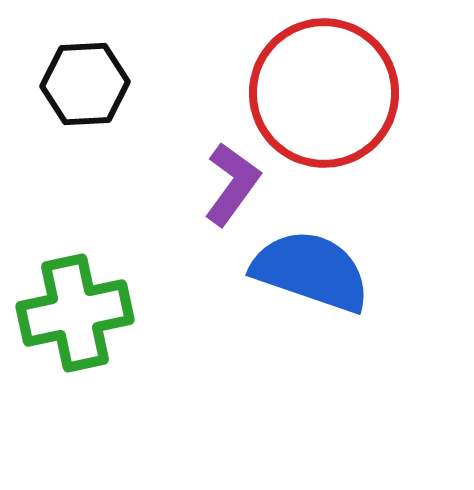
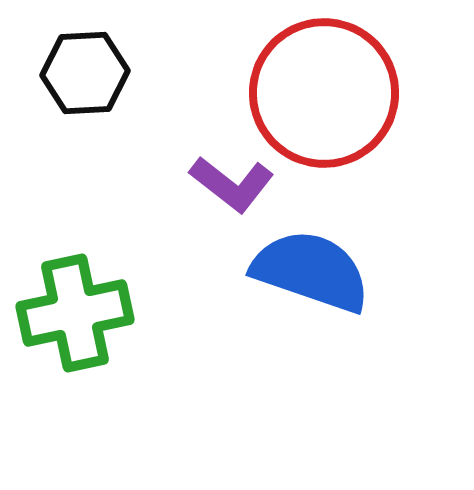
black hexagon: moved 11 px up
purple L-shape: rotated 92 degrees clockwise
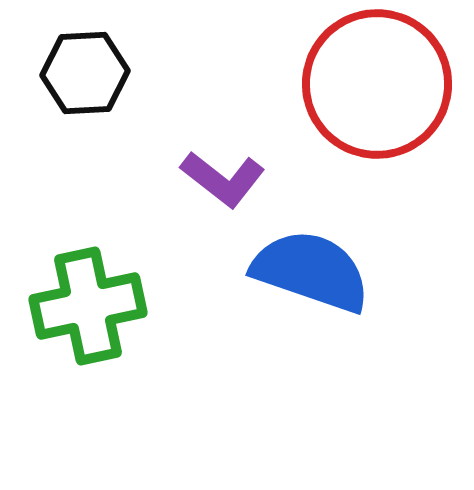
red circle: moved 53 px right, 9 px up
purple L-shape: moved 9 px left, 5 px up
green cross: moved 13 px right, 7 px up
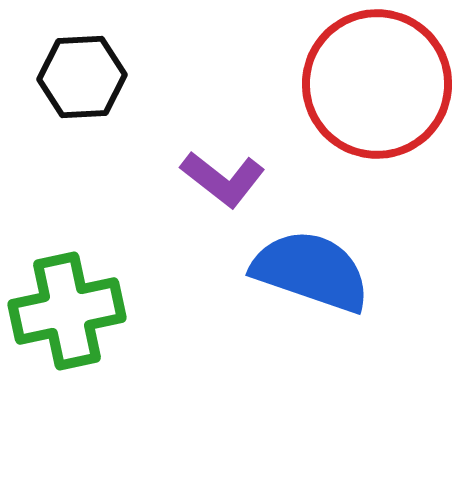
black hexagon: moved 3 px left, 4 px down
green cross: moved 21 px left, 5 px down
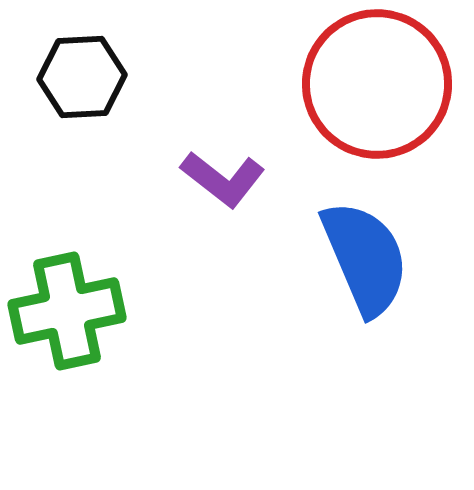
blue semicircle: moved 54 px right, 13 px up; rotated 48 degrees clockwise
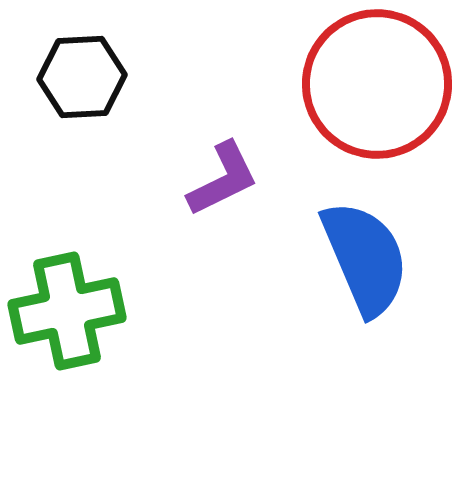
purple L-shape: rotated 64 degrees counterclockwise
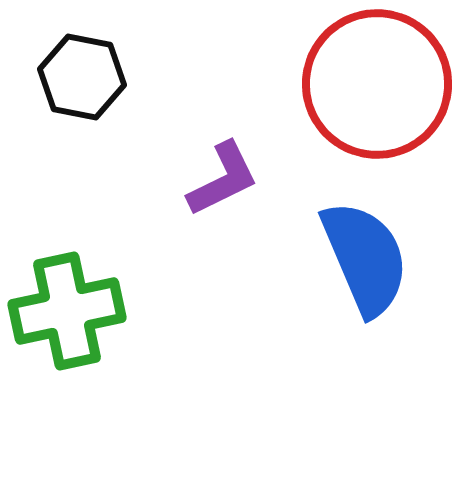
black hexagon: rotated 14 degrees clockwise
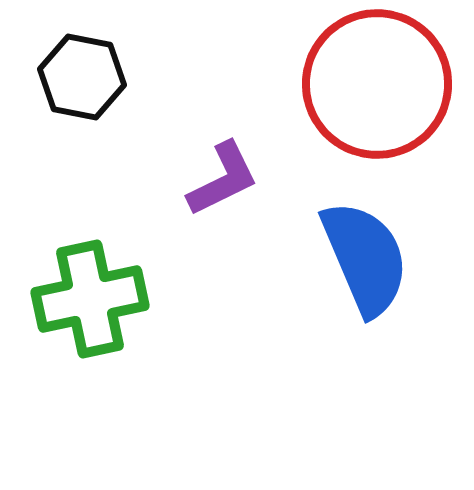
green cross: moved 23 px right, 12 px up
